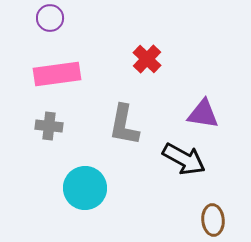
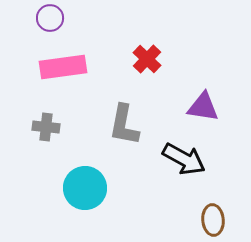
pink rectangle: moved 6 px right, 7 px up
purple triangle: moved 7 px up
gray cross: moved 3 px left, 1 px down
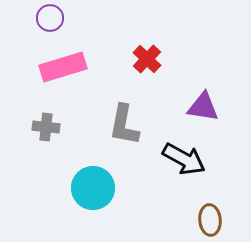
pink rectangle: rotated 9 degrees counterclockwise
cyan circle: moved 8 px right
brown ellipse: moved 3 px left
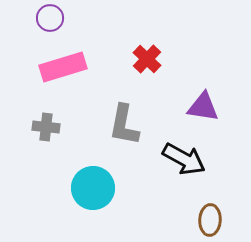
brown ellipse: rotated 8 degrees clockwise
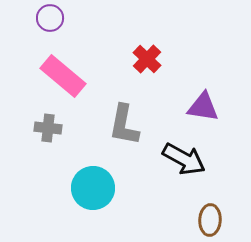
pink rectangle: moved 9 px down; rotated 57 degrees clockwise
gray cross: moved 2 px right, 1 px down
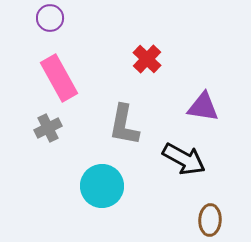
pink rectangle: moved 4 px left, 2 px down; rotated 21 degrees clockwise
gray cross: rotated 32 degrees counterclockwise
cyan circle: moved 9 px right, 2 px up
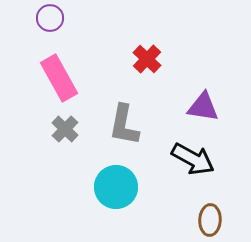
gray cross: moved 17 px right, 1 px down; rotated 20 degrees counterclockwise
black arrow: moved 9 px right
cyan circle: moved 14 px right, 1 px down
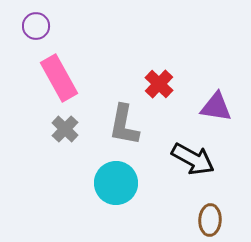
purple circle: moved 14 px left, 8 px down
red cross: moved 12 px right, 25 px down
purple triangle: moved 13 px right
cyan circle: moved 4 px up
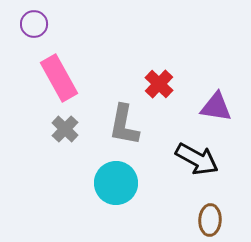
purple circle: moved 2 px left, 2 px up
black arrow: moved 4 px right
